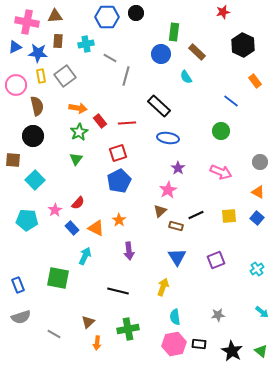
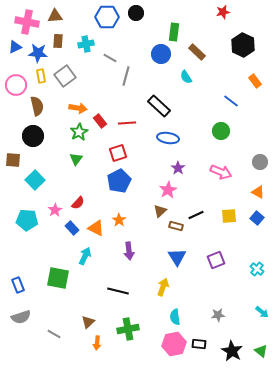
cyan cross at (257, 269): rotated 16 degrees counterclockwise
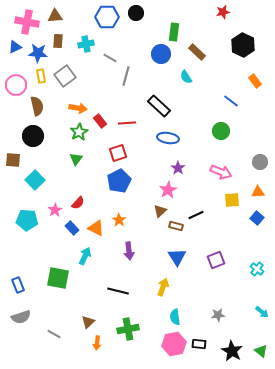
orange triangle at (258, 192): rotated 32 degrees counterclockwise
yellow square at (229, 216): moved 3 px right, 16 px up
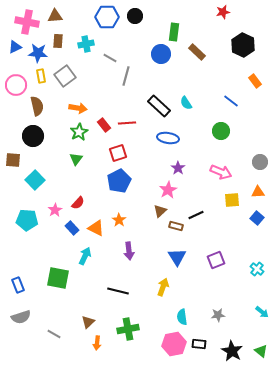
black circle at (136, 13): moved 1 px left, 3 px down
cyan semicircle at (186, 77): moved 26 px down
red rectangle at (100, 121): moved 4 px right, 4 px down
cyan semicircle at (175, 317): moved 7 px right
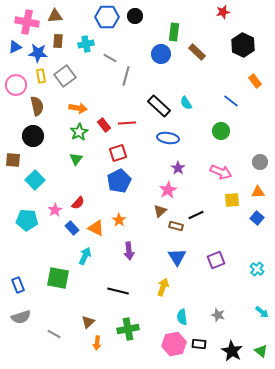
gray star at (218, 315): rotated 24 degrees clockwise
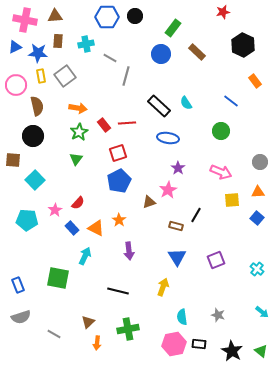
pink cross at (27, 22): moved 2 px left, 2 px up
green rectangle at (174, 32): moved 1 px left, 4 px up; rotated 30 degrees clockwise
brown triangle at (160, 211): moved 11 px left, 9 px up; rotated 24 degrees clockwise
black line at (196, 215): rotated 35 degrees counterclockwise
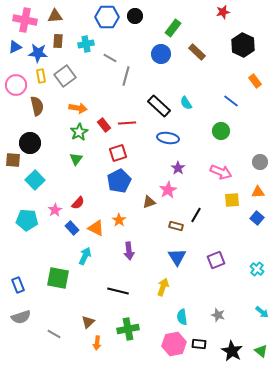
black circle at (33, 136): moved 3 px left, 7 px down
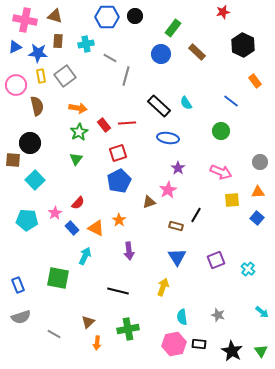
brown triangle at (55, 16): rotated 21 degrees clockwise
pink star at (55, 210): moved 3 px down
cyan cross at (257, 269): moved 9 px left
green triangle at (261, 351): rotated 16 degrees clockwise
